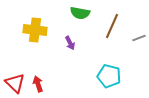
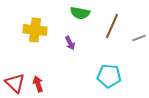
cyan pentagon: rotated 10 degrees counterclockwise
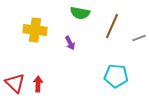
cyan pentagon: moved 7 px right
red arrow: rotated 21 degrees clockwise
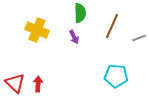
green semicircle: rotated 102 degrees counterclockwise
yellow cross: moved 2 px right; rotated 15 degrees clockwise
purple arrow: moved 4 px right, 6 px up
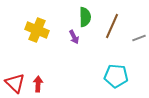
green semicircle: moved 5 px right, 4 px down
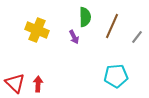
gray line: moved 2 px left, 1 px up; rotated 32 degrees counterclockwise
cyan pentagon: rotated 10 degrees counterclockwise
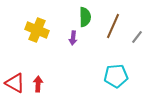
brown line: moved 1 px right
purple arrow: moved 1 px left, 1 px down; rotated 32 degrees clockwise
red triangle: rotated 15 degrees counterclockwise
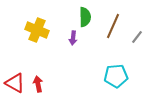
red arrow: rotated 14 degrees counterclockwise
